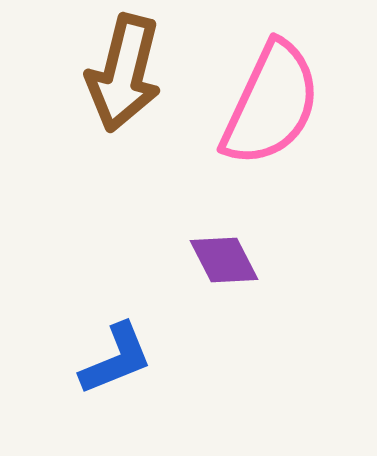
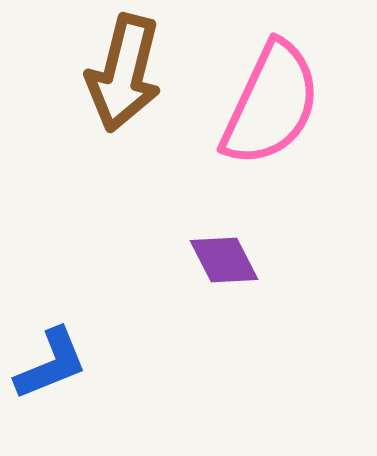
blue L-shape: moved 65 px left, 5 px down
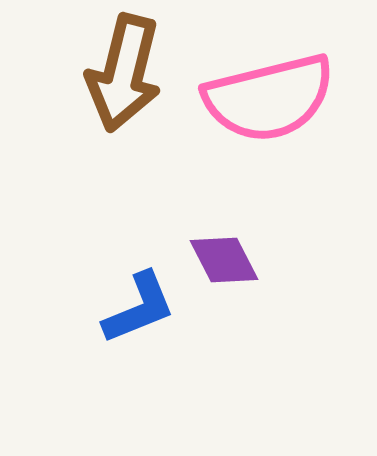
pink semicircle: moved 2 px left, 6 px up; rotated 51 degrees clockwise
blue L-shape: moved 88 px right, 56 px up
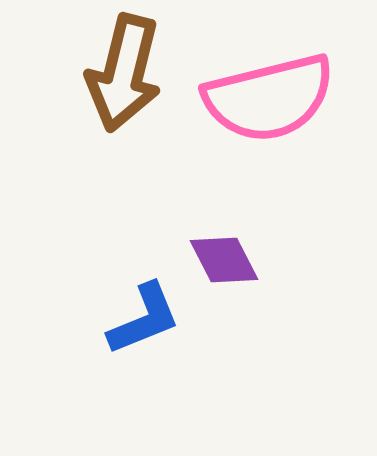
blue L-shape: moved 5 px right, 11 px down
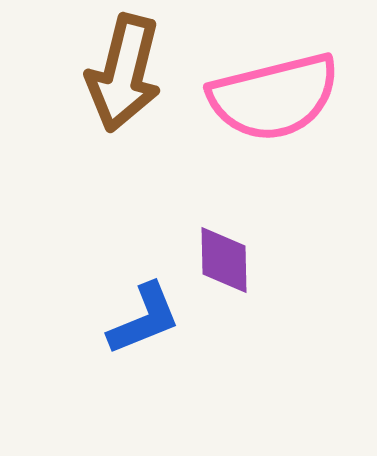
pink semicircle: moved 5 px right, 1 px up
purple diamond: rotated 26 degrees clockwise
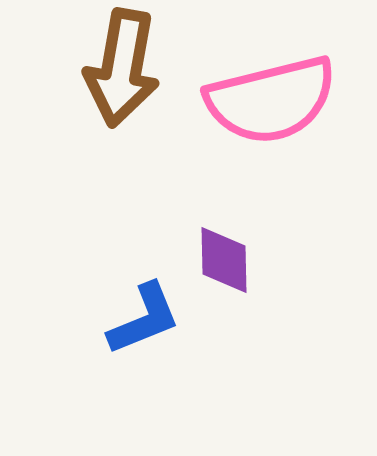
brown arrow: moved 2 px left, 5 px up; rotated 4 degrees counterclockwise
pink semicircle: moved 3 px left, 3 px down
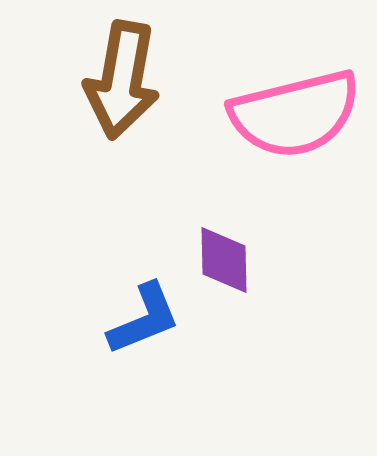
brown arrow: moved 12 px down
pink semicircle: moved 24 px right, 14 px down
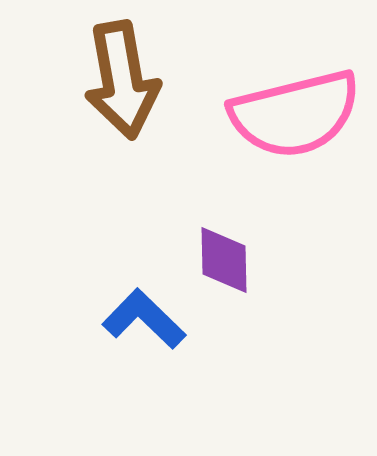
brown arrow: rotated 20 degrees counterclockwise
blue L-shape: rotated 114 degrees counterclockwise
